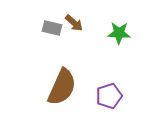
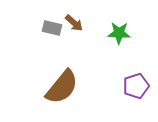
brown semicircle: rotated 15 degrees clockwise
purple pentagon: moved 27 px right, 10 px up
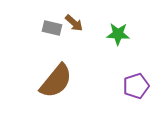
green star: moved 1 px left, 1 px down
brown semicircle: moved 6 px left, 6 px up
